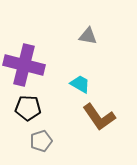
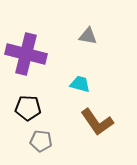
purple cross: moved 2 px right, 11 px up
cyan trapezoid: rotated 15 degrees counterclockwise
brown L-shape: moved 2 px left, 5 px down
gray pentagon: rotated 25 degrees clockwise
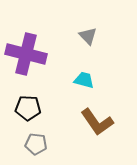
gray triangle: rotated 36 degrees clockwise
cyan trapezoid: moved 4 px right, 4 px up
gray pentagon: moved 5 px left, 3 px down
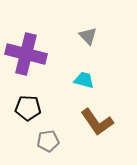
gray pentagon: moved 12 px right, 3 px up; rotated 15 degrees counterclockwise
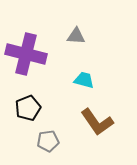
gray triangle: moved 12 px left; rotated 42 degrees counterclockwise
black pentagon: rotated 25 degrees counterclockwise
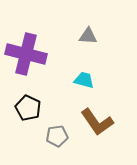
gray triangle: moved 12 px right
black pentagon: rotated 25 degrees counterclockwise
gray pentagon: moved 9 px right, 5 px up
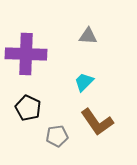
purple cross: rotated 12 degrees counterclockwise
cyan trapezoid: moved 2 px down; rotated 60 degrees counterclockwise
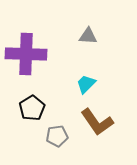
cyan trapezoid: moved 2 px right, 2 px down
black pentagon: moved 4 px right; rotated 15 degrees clockwise
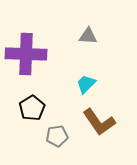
brown L-shape: moved 2 px right
